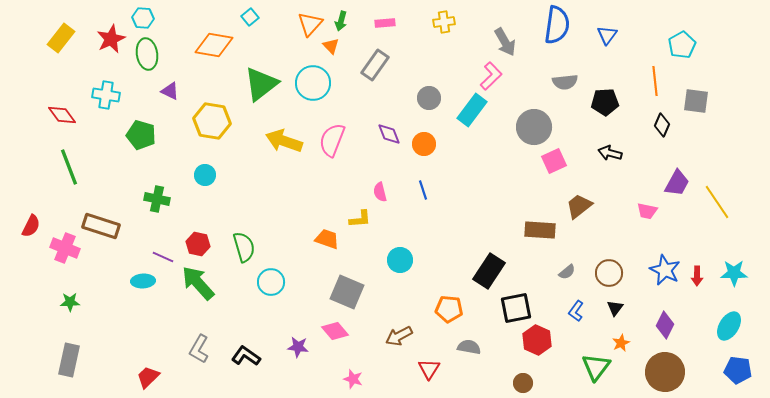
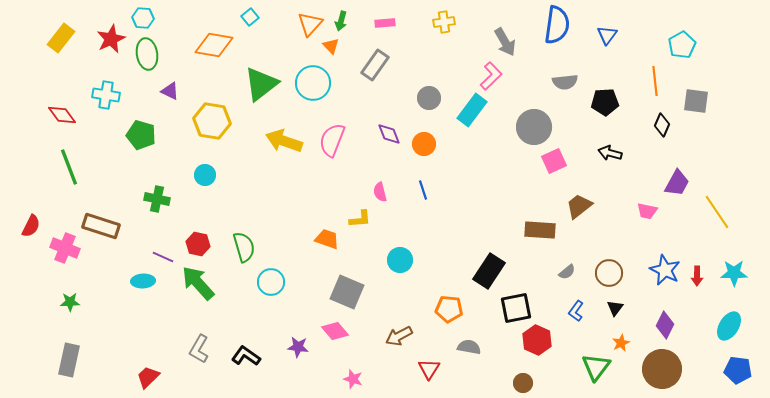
yellow line at (717, 202): moved 10 px down
brown circle at (665, 372): moved 3 px left, 3 px up
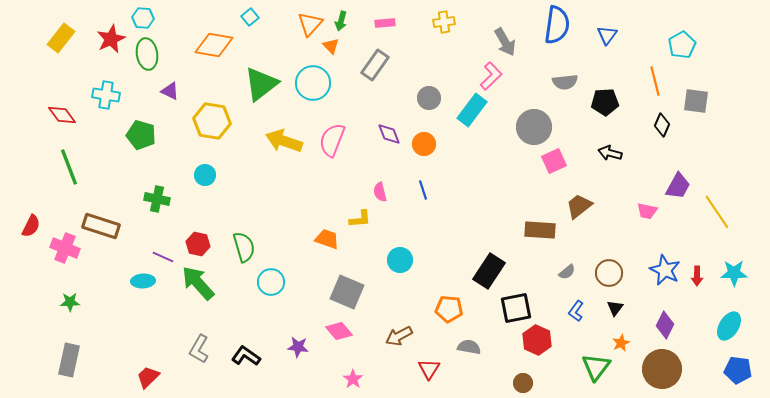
orange line at (655, 81): rotated 8 degrees counterclockwise
purple trapezoid at (677, 183): moved 1 px right, 3 px down
pink diamond at (335, 331): moved 4 px right
pink star at (353, 379): rotated 18 degrees clockwise
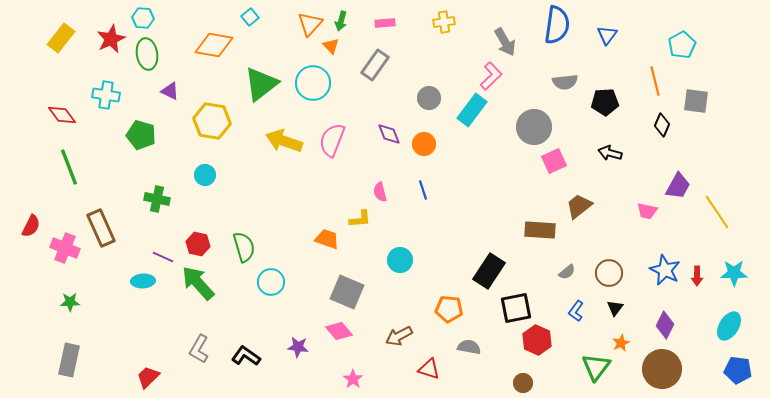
brown rectangle at (101, 226): moved 2 px down; rotated 48 degrees clockwise
red triangle at (429, 369): rotated 45 degrees counterclockwise
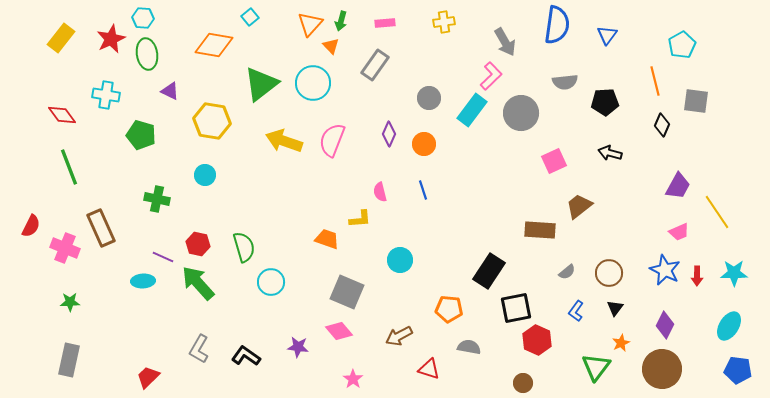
gray circle at (534, 127): moved 13 px left, 14 px up
purple diamond at (389, 134): rotated 45 degrees clockwise
pink trapezoid at (647, 211): moved 32 px right, 21 px down; rotated 35 degrees counterclockwise
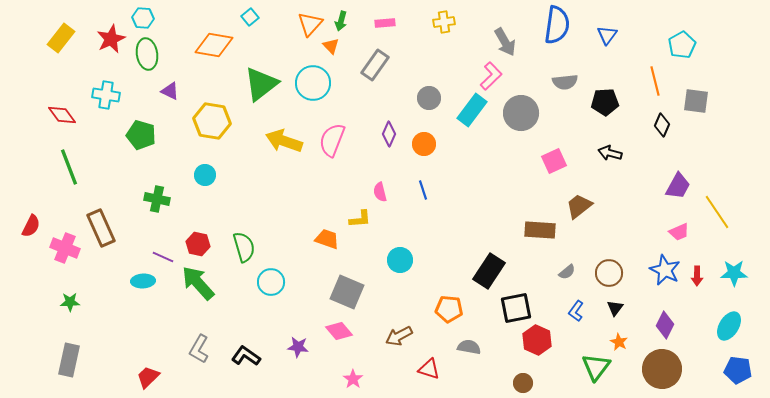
orange star at (621, 343): moved 2 px left, 1 px up; rotated 18 degrees counterclockwise
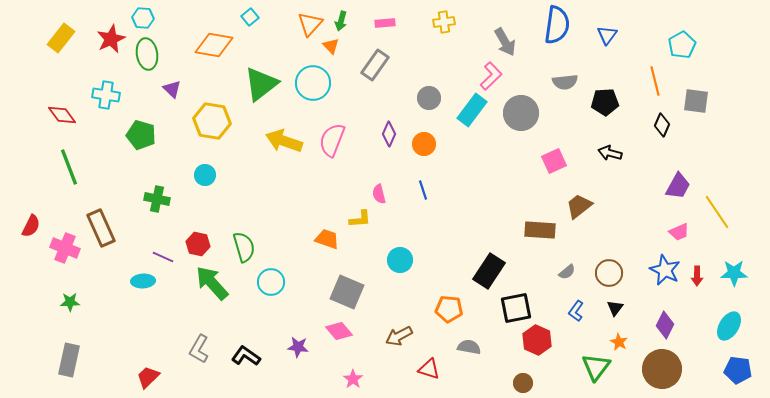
purple triangle at (170, 91): moved 2 px right, 2 px up; rotated 18 degrees clockwise
pink semicircle at (380, 192): moved 1 px left, 2 px down
green arrow at (198, 283): moved 14 px right
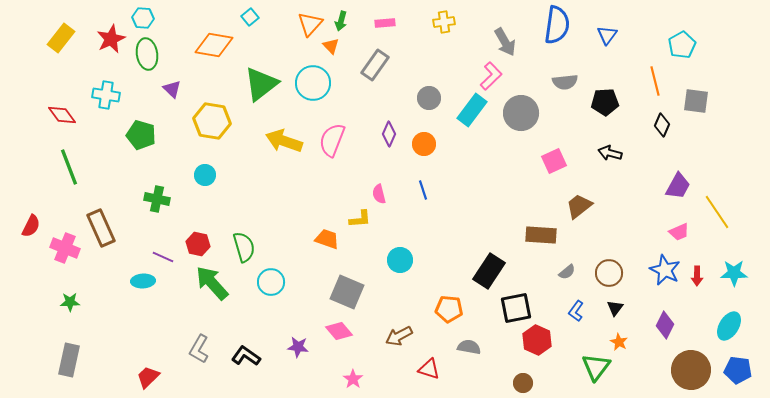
brown rectangle at (540, 230): moved 1 px right, 5 px down
brown circle at (662, 369): moved 29 px right, 1 px down
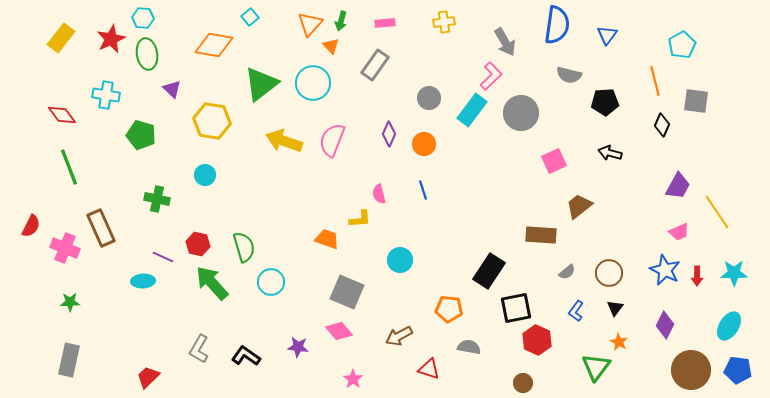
gray semicircle at (565, 82): moved 4 px right, 7 px up; rotated 20 degrees clockwise
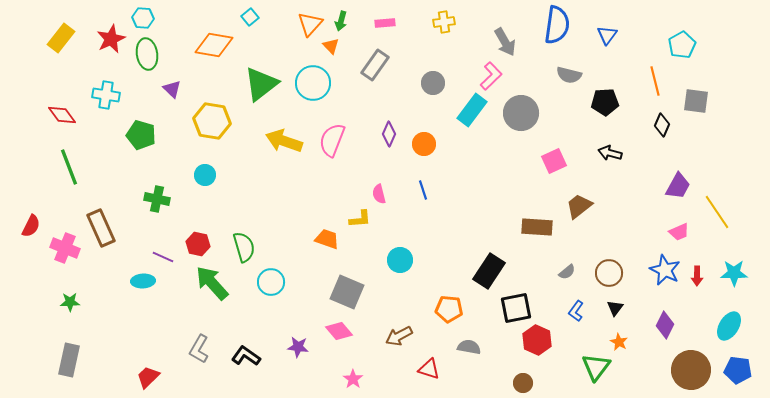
gray circle at (429, 98): moved 4 px right, 15 px up
brown rectangle at (541, 235): moved 4 px left, 8 px up
